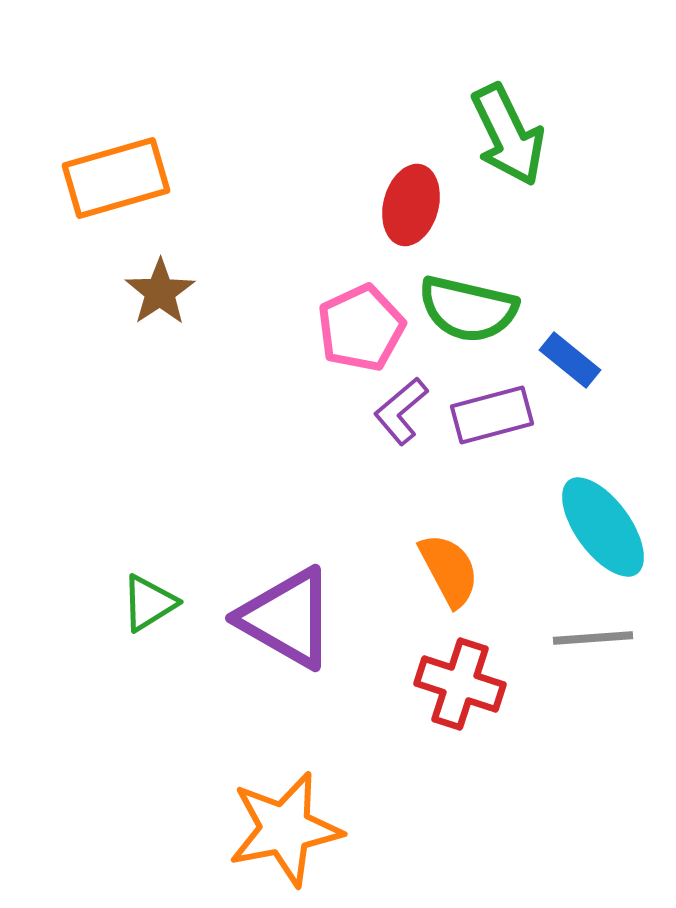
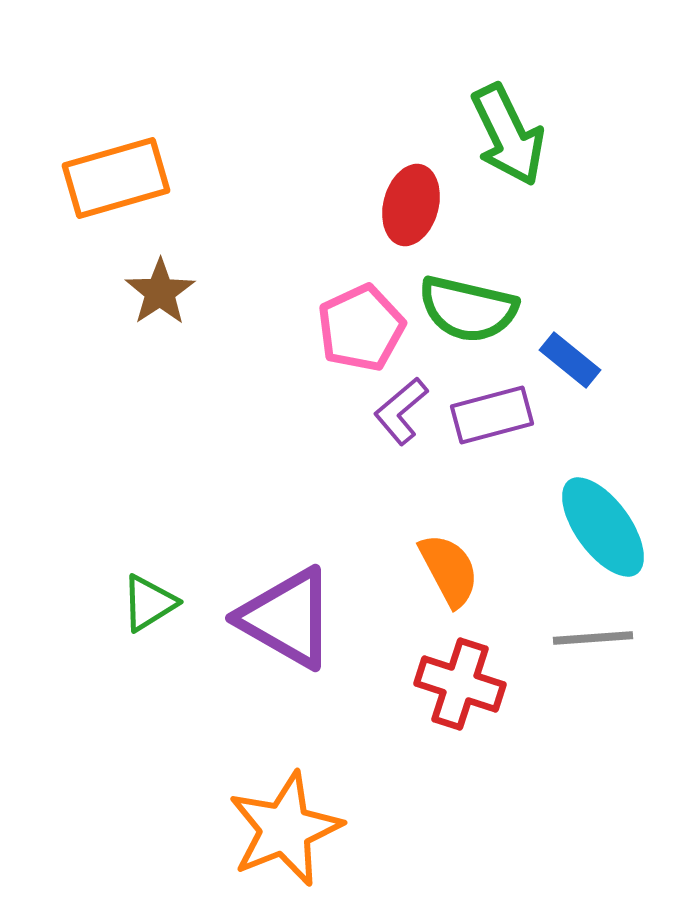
orange star: rotated 11 degrees counterclockwise
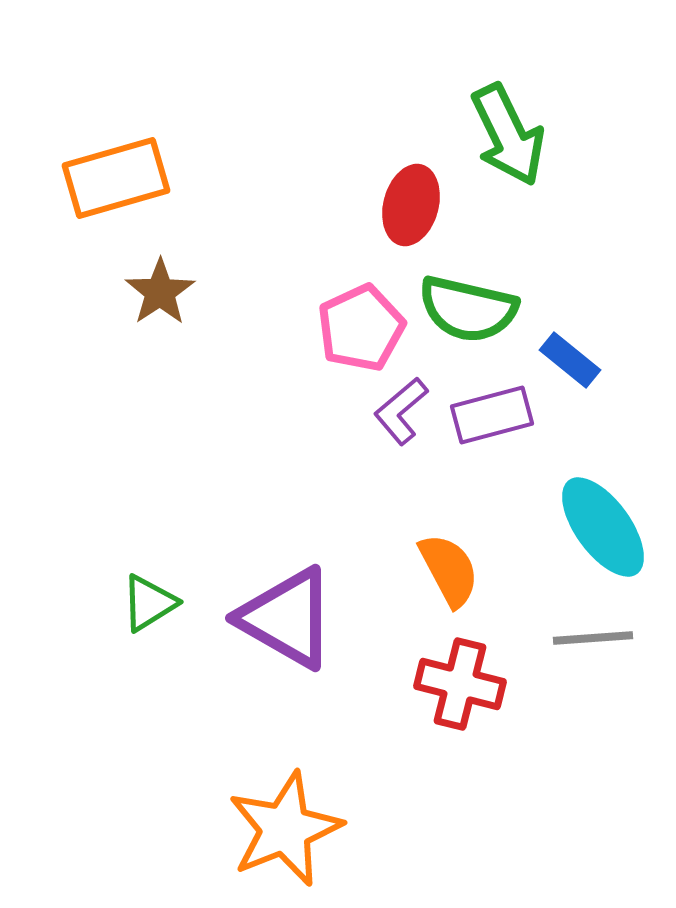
red cross: rotated 4 degrees counterclockwise
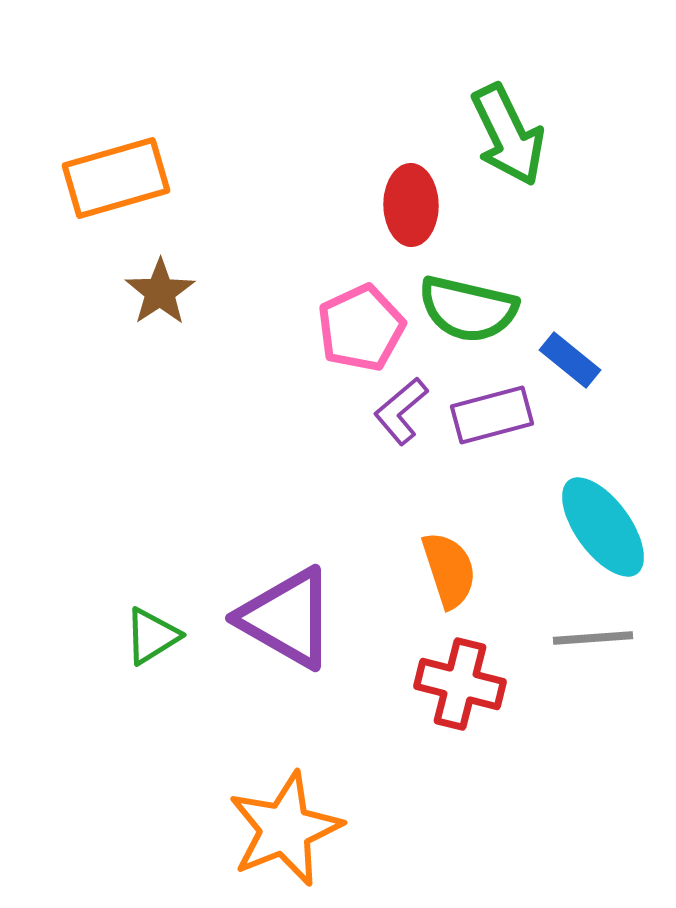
red ellipse: rotated 16 degrees counterclockwise
orange semicircle: rotated 10 degrees clockwise
green triangle: moved 3 px right, 33 px down
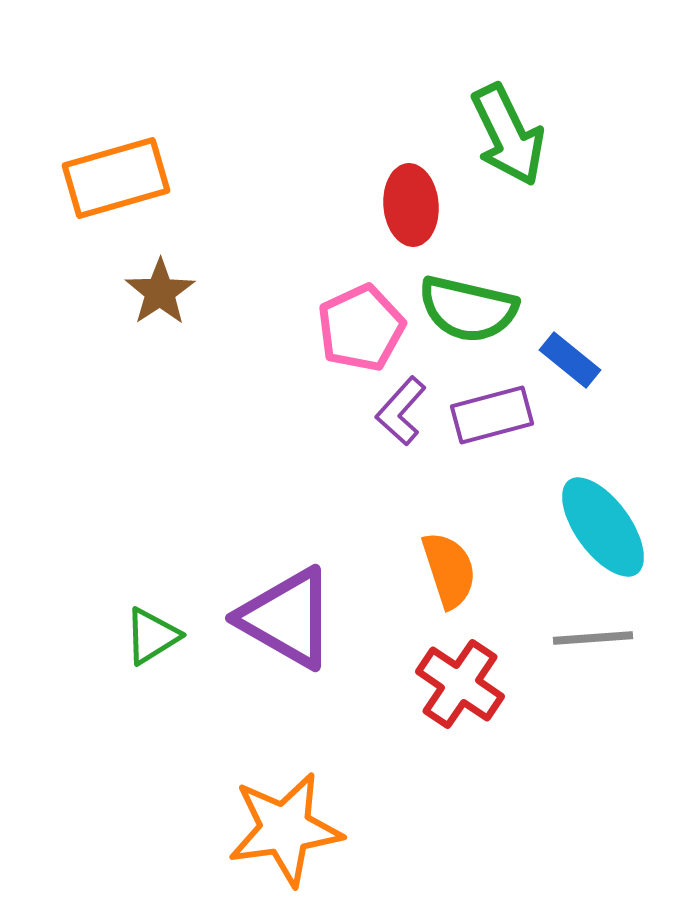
red ellipse: rotated 4 degrees counterclockwise
purple L-shape: rotated 8 degrees counterclockwise
red cross: rotated 20 degrees clockwise
orange star: rotated 14 degrees clockwise
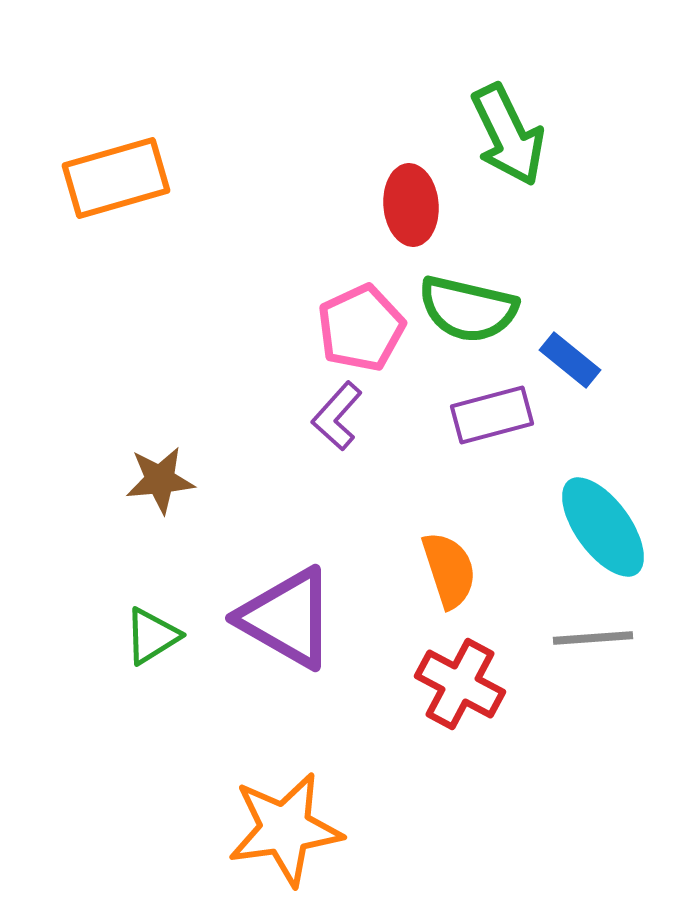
brown star: moved 188 px down; rotated 28 degrees clockwise
purple L-shape: moved 64 px left, 5 px down
red cross: rotated 6 degrees counterclockwise
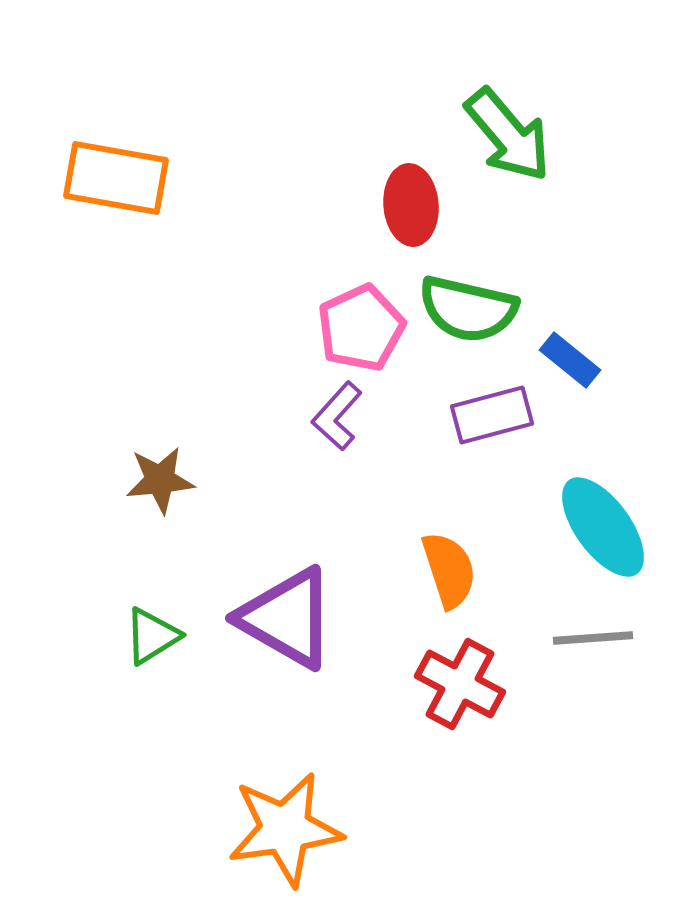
green arrow: rotated 14 degrees counterclockwise
orange rectangle: rotated 26 degrees clockwise
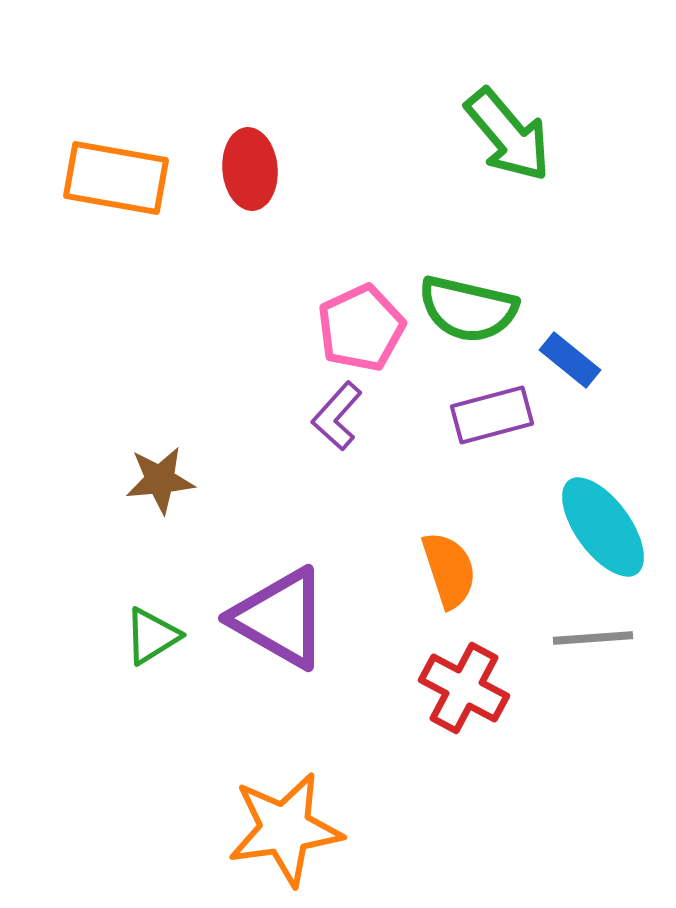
red ellipse: moved 161 px left, 36 px up
purple triangle: moved 7 px left
red cross: moved 4 px right, 4 px down
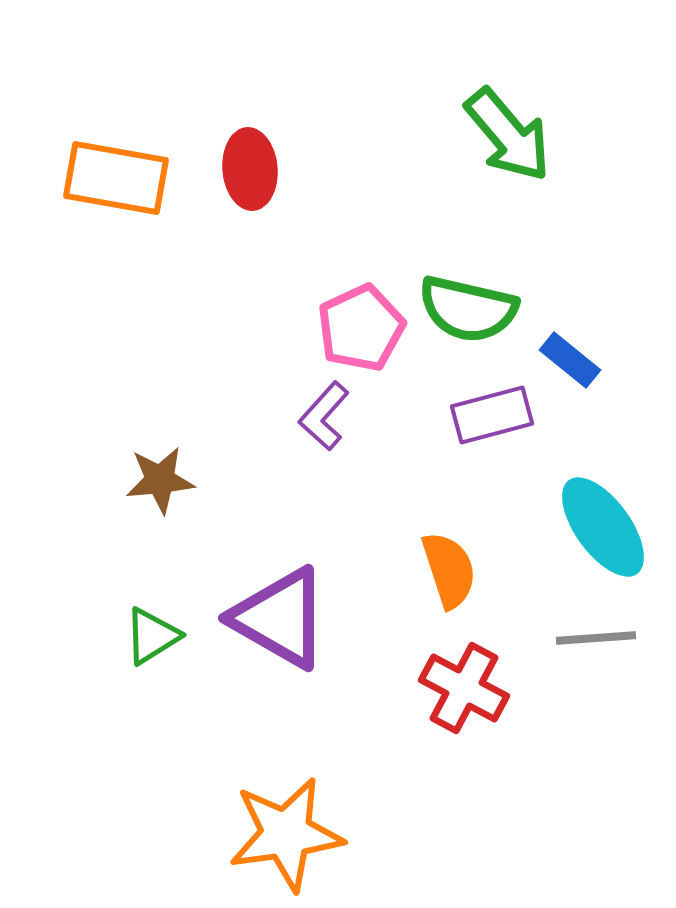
purple L-shape: moved 13 px left
gray line: moved 3 px right
orange star: moved 1 px right, 5 px down
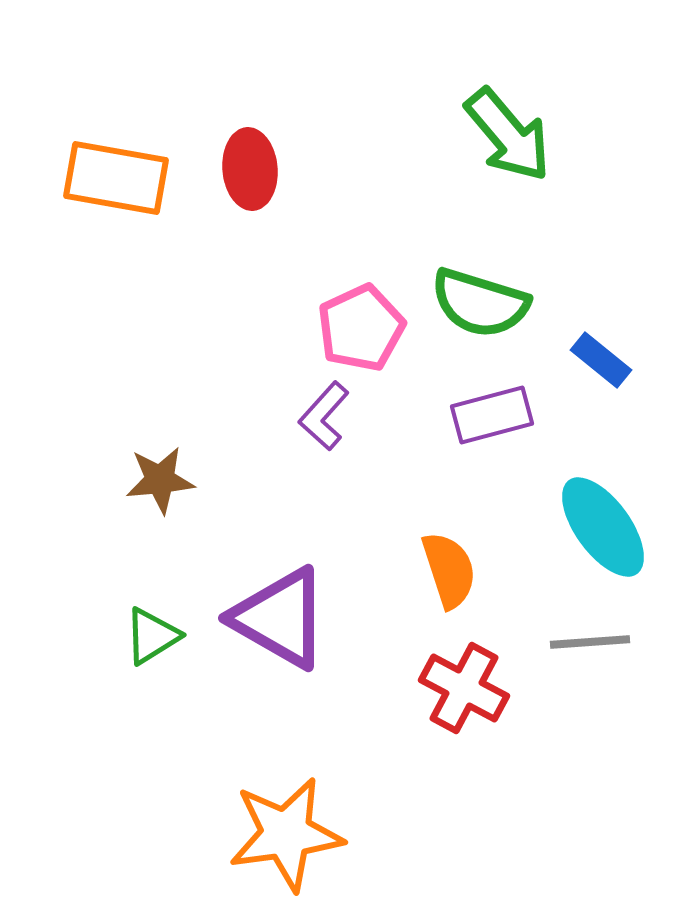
green semicircle: moved 12 px right, 6 px up; rotated 4 degrees clockwise
blue rectangle: moved 31 px right
gray line: moved 6 px left, 4 px down
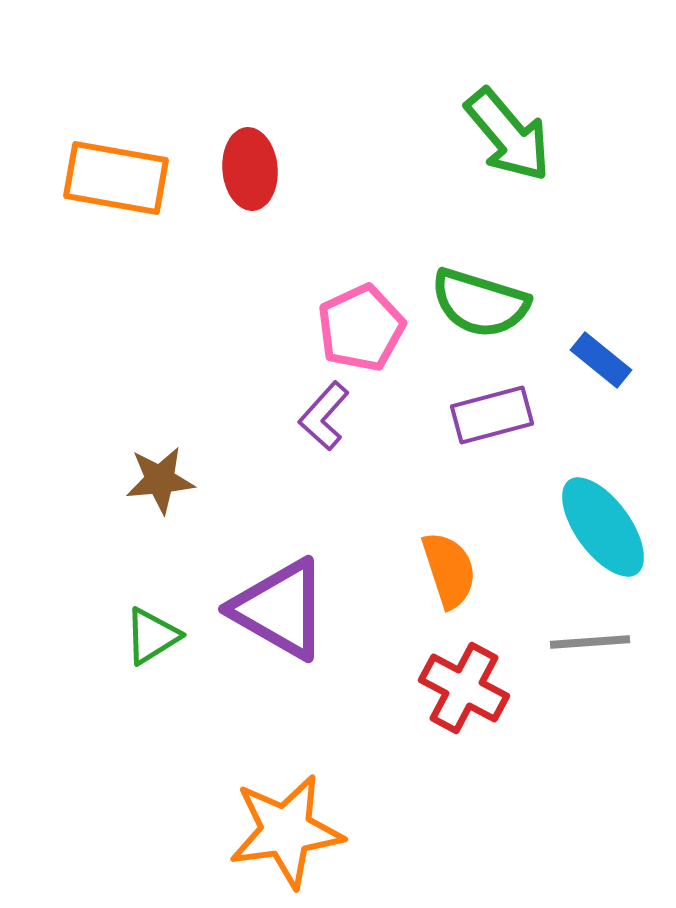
purple triangle: moved 9 px up
orange star: moved 3 px up
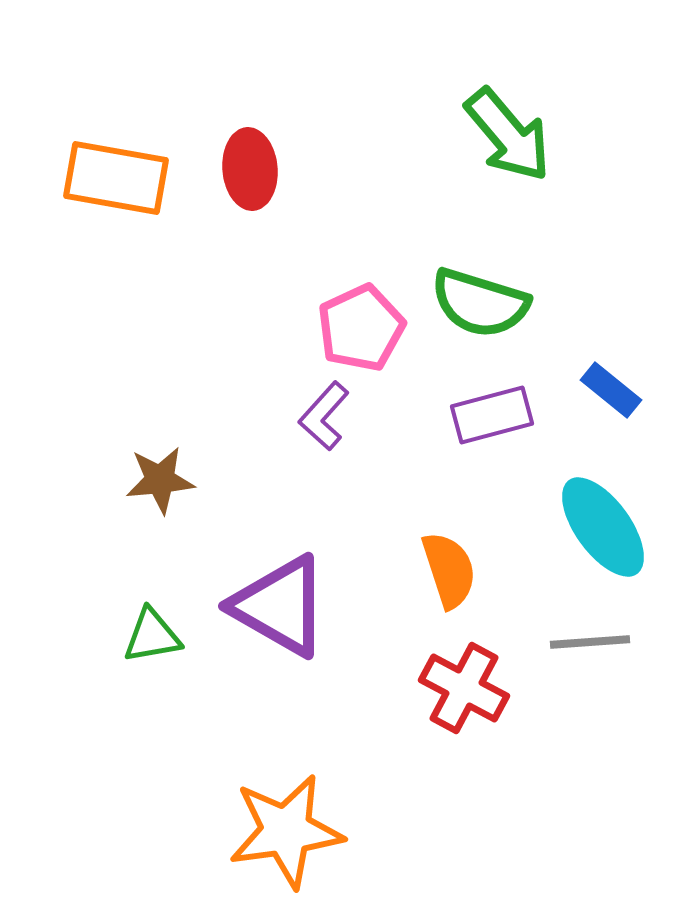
blue rectangle: moved 10 px right, 30 px down
purple triangle: moved 3 px up
green triangle: rotated 22 degrees clockwise
